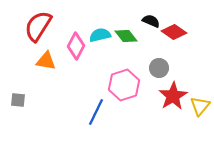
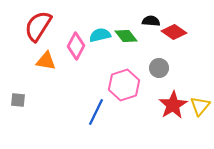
black semicircle: rotated 18 degrees counterclockwise
red star: moved 9 px down
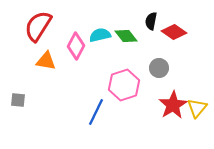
black semicircle: rotated 84 degrees counterclockwise
yellow triangle: moved 3 px left, 2 px down
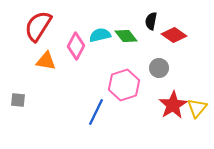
red diamond: moved 3 px down
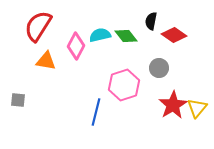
blue line: rotated 12 degrees counterclockwise
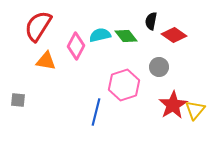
gray circle: moved 1 px up
yellow triangle: moved 2 px left, 2 px down
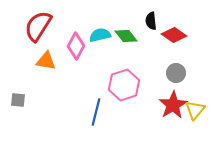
black semicircle: rotated 18 degrees counterclockwise
gray circle: moved 17 px right, 6 px down
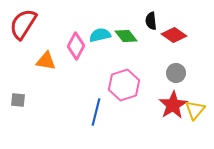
red semicircle: moved 15 px left, 2 px up
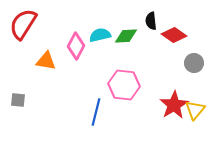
green diamond: rotated 55 degrees counterclockwise
gray circle: moved 18 px right, 10 px up
pink hexagon: rotated 24 degrees clockwise
red star: moved 1 px right
